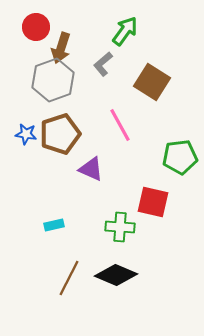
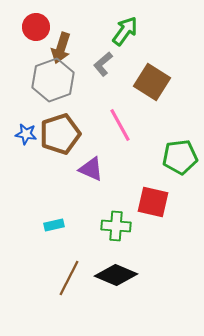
green cross: moved 4 px left, 1 px up
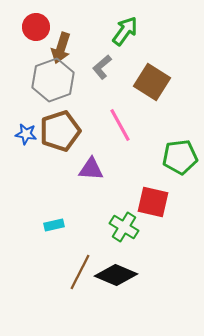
gray L-shape: moved 1 px left, 3 px down
brown pentagon: moved 3 px up
purple triangle: rotated 20 degrees counterclockwise
green cross: moved 8 px right, 1 px down; rotated 28 degrees clockwise
brown line: moved 11 px right, 6 px up
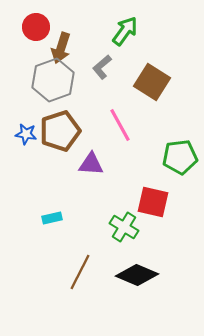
purple triangle: moved 5 px up
cyan rectangle: moved 2 px left, 7 px up
black diamond: moved 21 px right
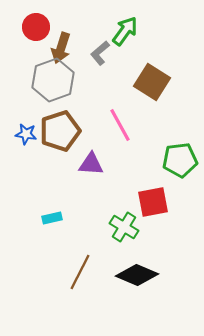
gray L-shape: moved 2 px left, 14 px up
green pentagon: moved 3 px down
red square: rotated 24 degrees counterclockwise
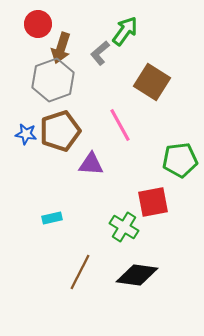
red circle: moved 2 px right, 3 px up
black diamond: rotated 15 degrees counterclockwise
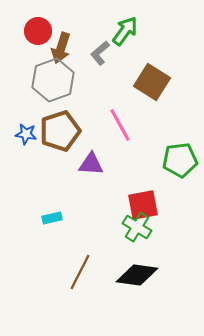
red circle: moved 7 px down
red square: moved 10 px left, 3 px down
green cross: moved 13 px right
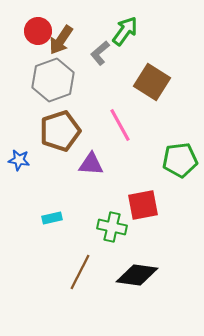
brown arrow: moved 8 px up; rotated 16 degrees clockwise
blue star: moved 7 px left, 26 px down
green cross: moved 25 px left; rotated 20 degrees counterclockwise
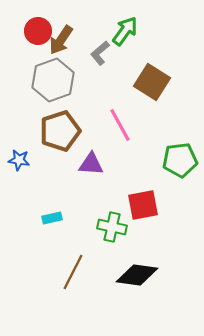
brown line: moved 7 px left
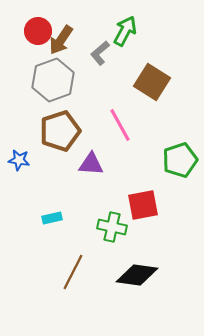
green arrow: rotated 8 degrees counterclockwise
green pentagon: rotated 12 degrees counterclockwise
